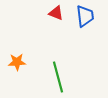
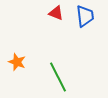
orange star: rotated 24 degrees clockwise
green line: rotated 12 degrees counterclockwise
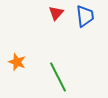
red triangle: rotated 49 degrees clockwise
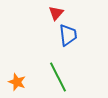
blue trapezoid: moved 17 px left, 19 px down
orange star: moved 20 px down
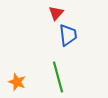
green line: rotated 12 degrees clockwise
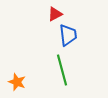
red triangle: moved 1 px left, 1 px down; rotated 21 degrees clockwise
green line: moved 4 px right, 7 px up
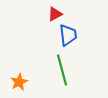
orange star: moved 2 px right; rotated 24 degrees clockwise
